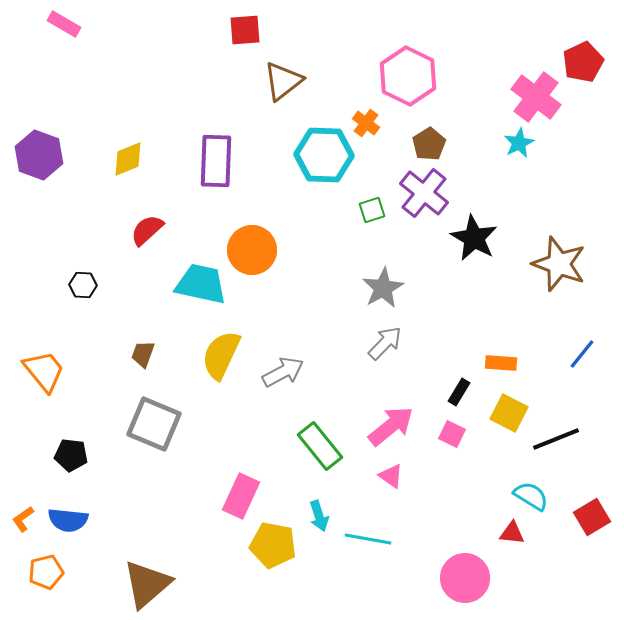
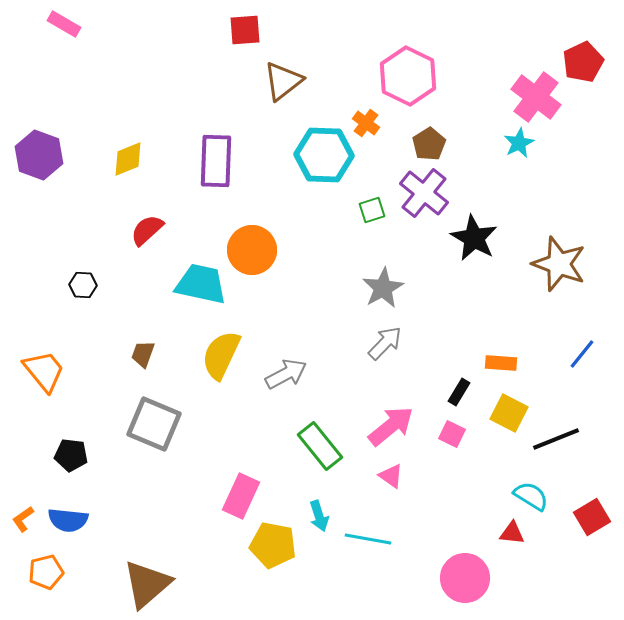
gray arrow at (283, 372): moved 3 px right, 2 px down
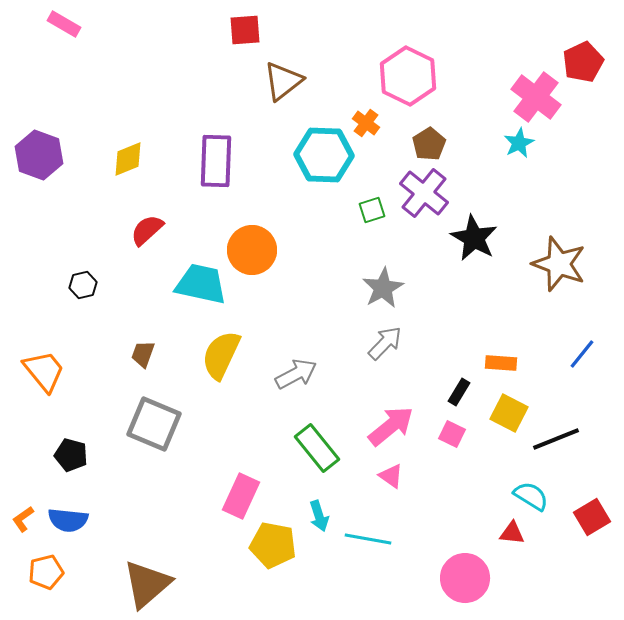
black hexagon at (83, 285): rotated 16 degrees counterclockwise
gray arrow at (286, 374): moved 10 px right
green rectangle at (320, 446): moved 3 px left, 2 px down
black pentagon at (71, 455): rotated 8 degrees clockwise
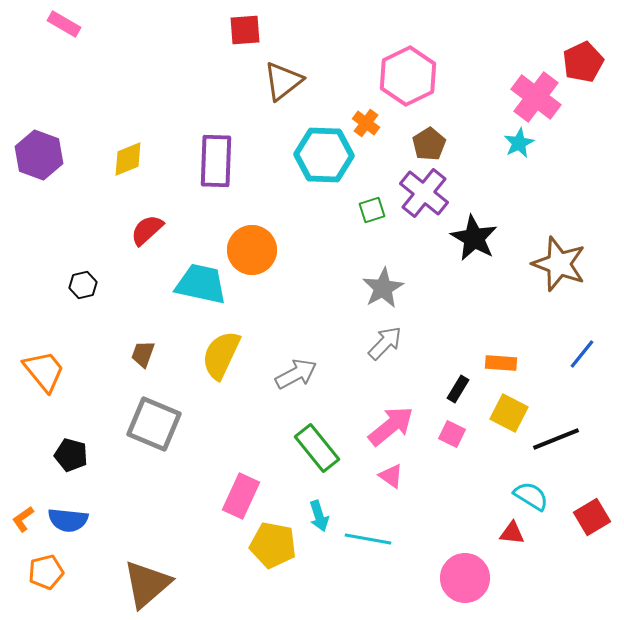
pink hexagon at (408, 76): rotated 8 degrees clockwise
black rectangle at (459, 392): moved 1 px left, 3 px up
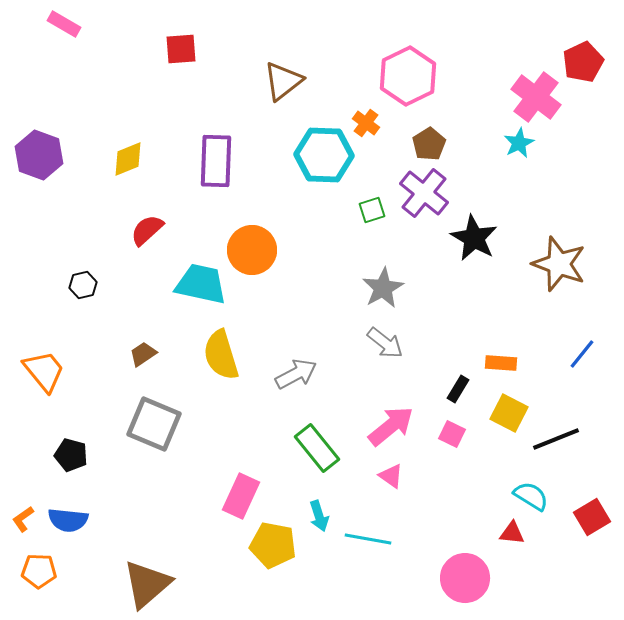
red square at (245, 30): moved 64 px left, 19 px down
gray arrow at (385, 343): rotated 84 degrees clockwise
brown trapezoid at (143, 354): rotated 36 degrees clockwise
yellow semicircle at (221, 355): rotated 42 degrees counterclockwise
orange pentagon at (46, 572): moved 7 px left, 1 px up; rotated 16 degrees clockwise
